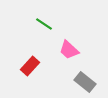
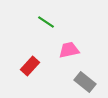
green line: moved 2 px right, 2 px up
pink trapezoid: rotated 125 degrees clockwise
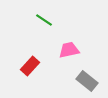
green line: moved 2 px left, 2 px up
gray rectangle: moved 2 px right, 1 px up
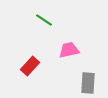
gray rectangle: moved 1 px right, 2 px down; rotated 55 degrees clockwise
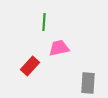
green line: moved 2 px down; rotated 60 degrees clockwise
pink trapezoid: moved 10 px left, 2 px up
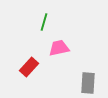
green line: rotated 12 degrees clockwise
red rectangle: moved 1 px left, 1 px down
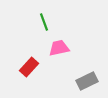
green line: rotated 36 degrees counterclockwise
gray rectangle: moved 1 px left, 2 px up; rotated 60 degrees clockwise
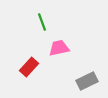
green line: moved 2 px left
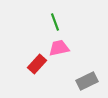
green line: moved 13 px right
red rectangle: moved 8 px right, 3 px up
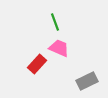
pink trapezoid: rotated 35 degrees clockwise
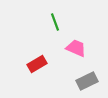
pink trapezoid: moved 17 px right
red rectangle: rotated 18 degrees clockwise
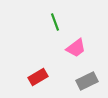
pink trapezoid: rotated 120 degrees clockwise
red rectangle: moved 1 px right, 13 px down
